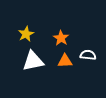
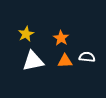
white semicircle: moved 1 px left, 2 px down
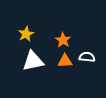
orange star: moved 2 px right, 2 px down
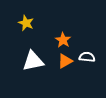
yellow star: moved 11 px up; rotated 21 degrees counterclockwise
orange triangle: rotated 28 degrees counterclockwise
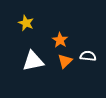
orange star: moved 3 px left
white semicircle: moved 1 px right, 1 px up
orange triangle: rotated 14 degrees counterclockwise
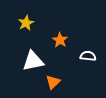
yellow star: rotated 21 degrees clockwise
orange triangle: moved 12 px left, 21 px down
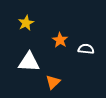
white semicircle: moved 2 px left, 7 px up
white triangle: moved 4 px left, 1 px down; rotated 15 degrees clockwise
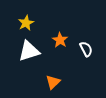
white semicircle: rotated 56 degrees clockwise
white triangle: moved 11 px up; rotated 20 degrees counterclockwise
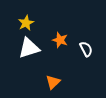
orange star: rotated 14 degrees counterclockwise
white triangle: moved 3 px up
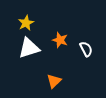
orange triangle: moved 1 px right, 1 px up
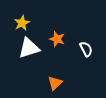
yellow star: moved 4 px left
orange star: moved 3 px left, 1 px up
orange triangle: moved 1 px right, 2 px down
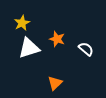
white semicircle: rotated 21 degrees counterclockwise
